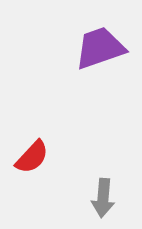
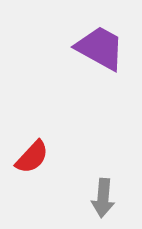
purple trapezoid: rotated 48 degrees clockwise
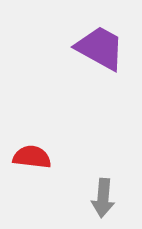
red semicircle: rotated 126 degrees counterclockwise
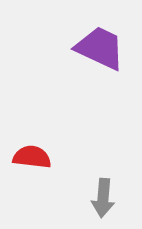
purple trapezoid: rotated 4 degrees counterclockwise
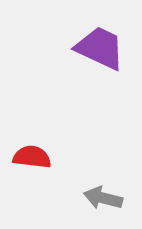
gray arrow: rotated 99 degrees clockwise
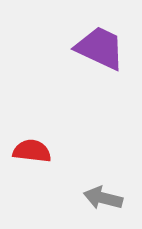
red semicircle: moved 6 px up
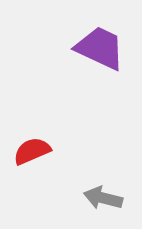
red semicircle: rotated 30 degrees counterclockwise
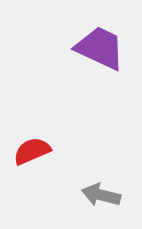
gray arrow: moved 2 px left, 3 px up
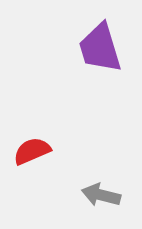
purple trapezoid: rotated 132 degrees counterclockwise
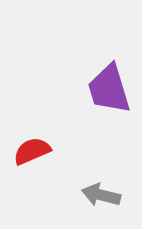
purple trapezoid: moved 9 px right, 41 px down
